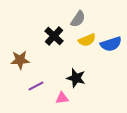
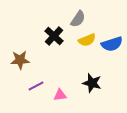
blue semicircle: moved 1 px right
black star: moved 16 px right, 5 px down
pink triangle: moved 2 px left, 3 px up
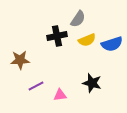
black cross: moved 3 px right; rotated 36 degrees clockwise
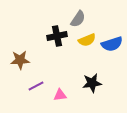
black star: rotated 24 degrees counterclockwise
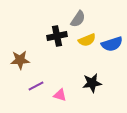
pink triangle: rotated 24 degrees clockwise
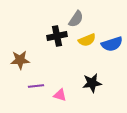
gray semicircle: moved 2 px left
purple line: rotated 21 degrees clockwise
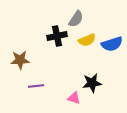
pink triangle: moved 14 px right, 3 px down
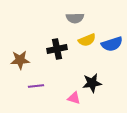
gray semicircle: moved 1 px left, 1 px up; rotated 54 degrees clockwise
black cross: moved 13 px down
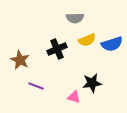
black cross: rotated 12 degrees counterclockwise
brown star: rotated 30 degrees clockwise
purple line: rotated 28 degrees clockwise
pink triangle: moved 1 px up
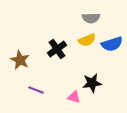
gray semicircle: moved 16 px right
black cross: rotated 12 degrees counterclockwise
purple line: moved 4 px down
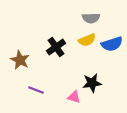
black cross: moved 1 px left, 2 px up
